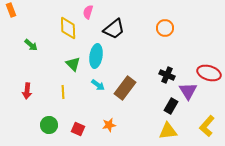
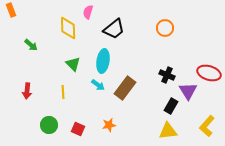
cyan ellipse: moved 7 px right, 5 px down
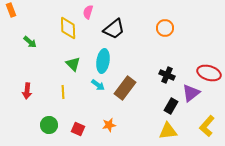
green arrow: moved 1 px left, 3 px up
purple triangle: moved 3 px right, 2 px down; rotated 24 degrees clockwise
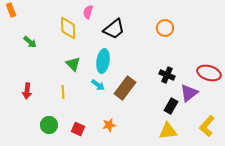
purple triangle: moved 2 px left
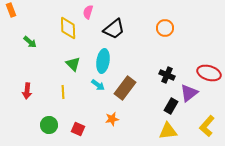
orange star: moved 3 px right, 6 px up
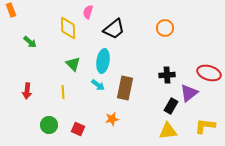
black cross: rotated 28 degrees counterclockwise
brown rectangle: rotated 25 degrees counterclockwise
yellow L-shape: moved 2 px left; rotated 55 degrees clockwise
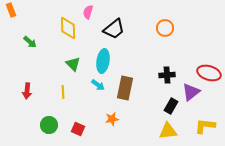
purple triangle: moved 2 px right, 1 px up
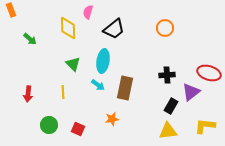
green arrow: moved 3 px up
red arrow: moved 1 px right, 3 px down
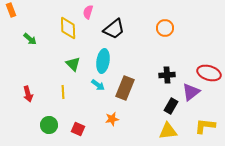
brown rectangle: rotated 10 degrees clockwise
red arrow: rotated 21 degrees counterclockwise
